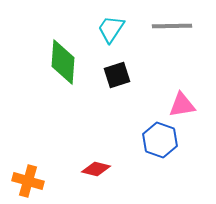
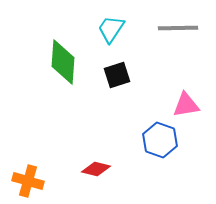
gray line: moved 6 px right, 2 px down
pink triangle: moved 4 px right
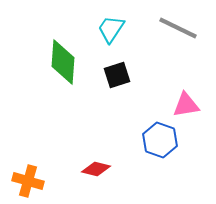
gray line: rotated 27 degrees clockwise
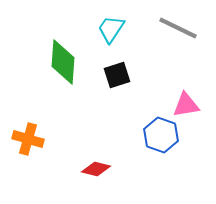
blue hexagon: moved 1 px right, 5 px up
orange cross: moved 42 px up
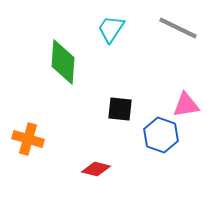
black square: moved 3 px right, 34 px down; rotated 24 degrees clockwise
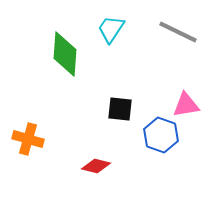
gray line: moved 4 px down
green diamond: moved 2 px right, 8 px up
red diamond: moved 3 px up
